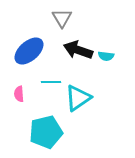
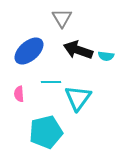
cyan triangle: rotated 20 degrees counterclockwise
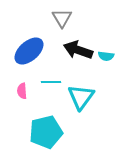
pink semicircle: moved 3 px right, 3 px up
cyan triangle: moved 3 px right, 1 px up
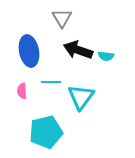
blue ellipse: rotated 60 degrees counterclockwise
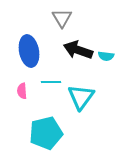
cyan pentagon: moved 1 px down
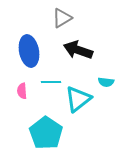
gray triangle: rotated 30 degrees clockwise
cyan semicircle: moved 26 px down
cyan triangle: moved 3 px left, 2 px down; rotated 16 degrees clockwise
cyan pentagon: rotated 24 degrees counterclockwise
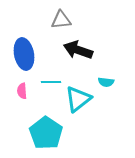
gray triangle: moved 1 px left, 2 px down; rotated 25 degrees clockwise
blue ellipse: moved 5 px left, 3 px down
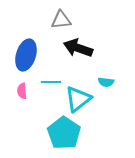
black arrow: moved 2 px up
blue ellipse: moved 2 px right, 1 px down; rotated 28 degrees clockwise
cyan pentagon: moved 18 px right
